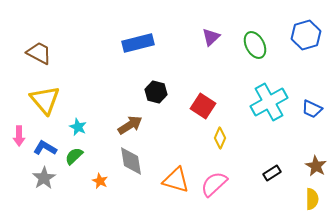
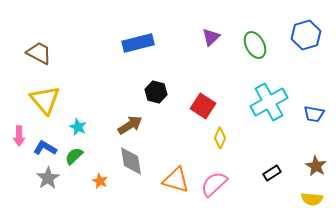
blue trapezoid: moved 2 px right, 5 px down; rotated 15 degrees counterclockwise
gray star: moved 4 px right
yellow semicircle: rotated 95 degrees clockwise
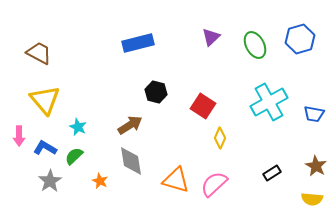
blue hexagon: moved 6 px left, 4 px down
gray star: moved 2 px right, 3 px down
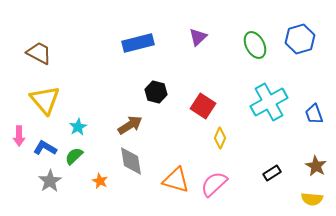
purple triangle: moved 13 px left
blue trapezoid: rotated 60 degrees clockwise
cyan star: rotated 18 degrees clockwise
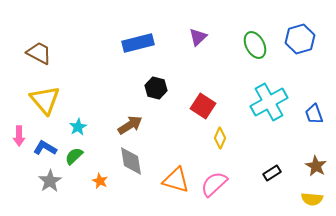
black hexagon: moved 4 px up
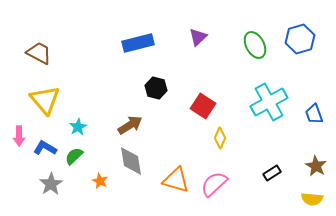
gray star: moved 1 px right, 3 px down
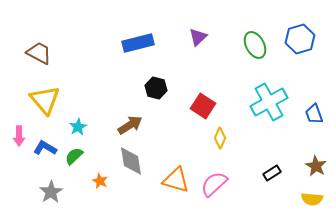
gray star: moved 8 px down
